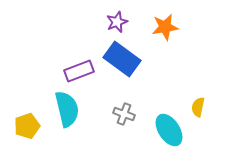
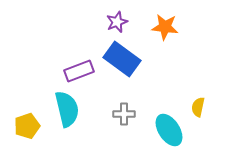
orange star: rotated 16 degrees clockwise
gray cross: rotated 20 degrees counterclockwise
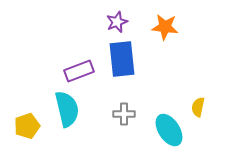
blue rectangle: rotated 48 degrees clockwise
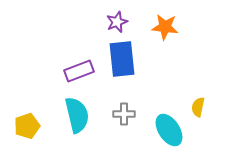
cyan semicircle: moved 10 px right, 6 px down
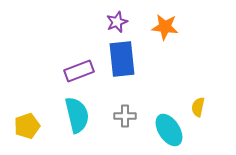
gray cross: moved 1 px right, 2 px down
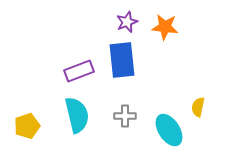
purple star: moved 10 px right
blue rectangle: moved 1 px down
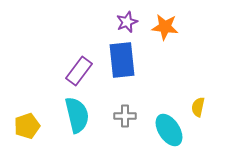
purple rectangle: rotated 32 degrees counterclockwise
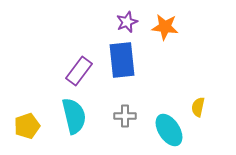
cyan semicircle: moved 3 px left, 1 px down
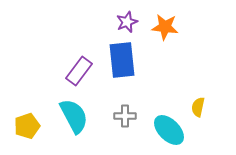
cyan semicircle: rotated 15 degrees counterclockwise
cyan ellipse: rotated 12 degrees counterclockwise
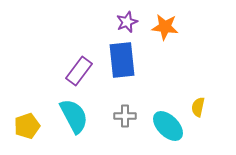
cyan ellipse: moved 1 px left, 4 px up
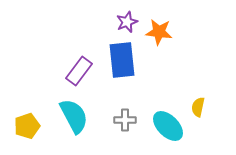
orange star: moved 6 px left, 5 px down
gray cross: moved 4 px down
